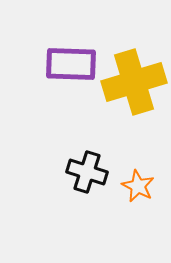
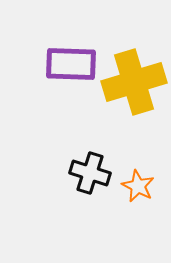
black cross: moved 3 px right, 1 px down
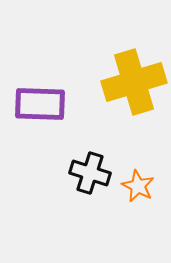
purple rectangle: moved 31 px left, 40 px down
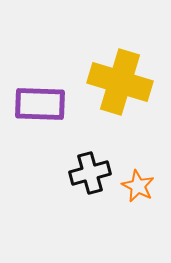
yellow cross: moved 14 px left; rotated 34 degrees clockwise
black cross: rotated 33 degrees counterclockwise
